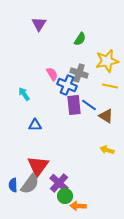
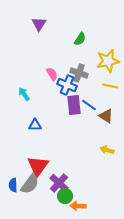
yellow star: moved 1 px right
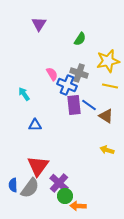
gray semicircle: moved 4 px down
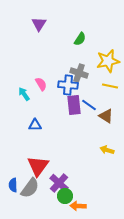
pink semicircle: moved 11 px left, 10 px down
blue cross: moved 1 px right; rotated 18 degrees counterclockwise
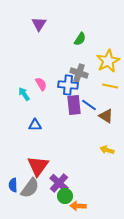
yellow star: rotated 15 degrees counterclockwise
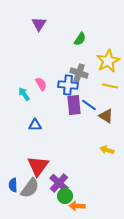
orange arrow: moved 1 px left
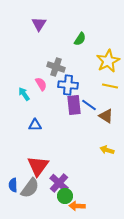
gray cross: moved 23 px left, 6 px up
